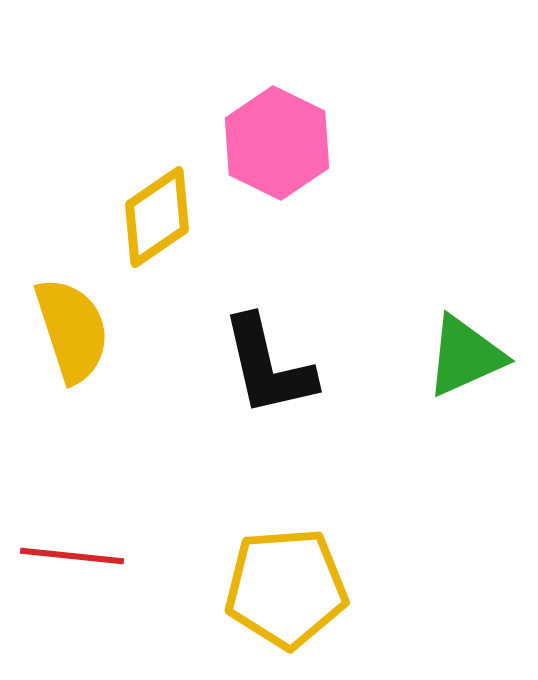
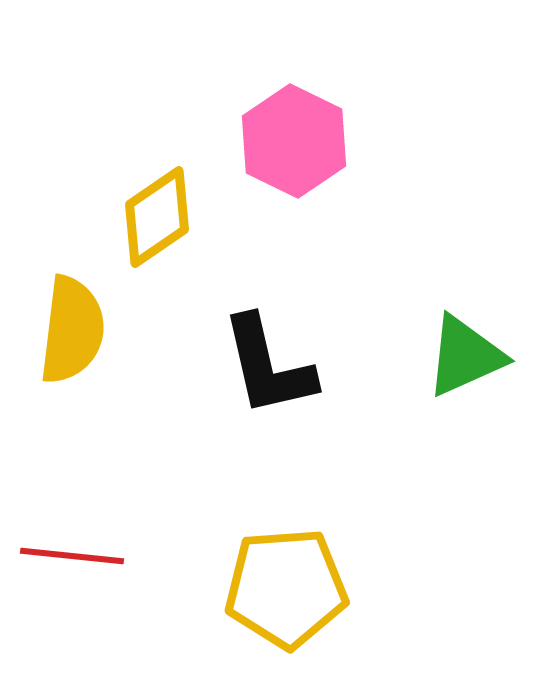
pink hexagon: moved 17 px right, 2 px up
yellow semicircle: rotated 25 degrees clockwise
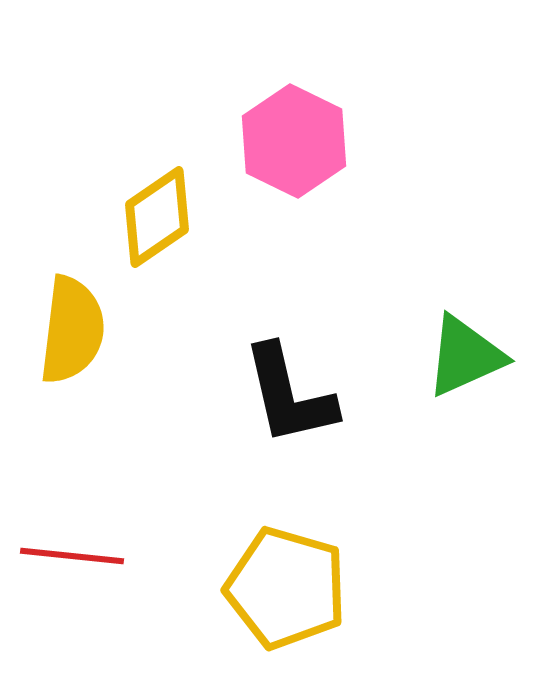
black L-shape: moved 21 px right, 29 px down
yellow pentagon: rotated 20 degrees clockwise
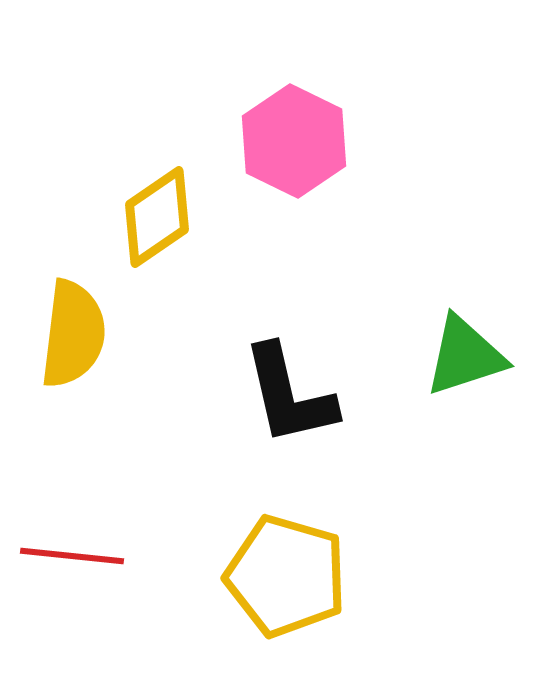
yellow semicircle: moved 1 px right, 4 px down
green triangle: rotated 6 degrees clockwise
yellow pentagon: moved 12 px up
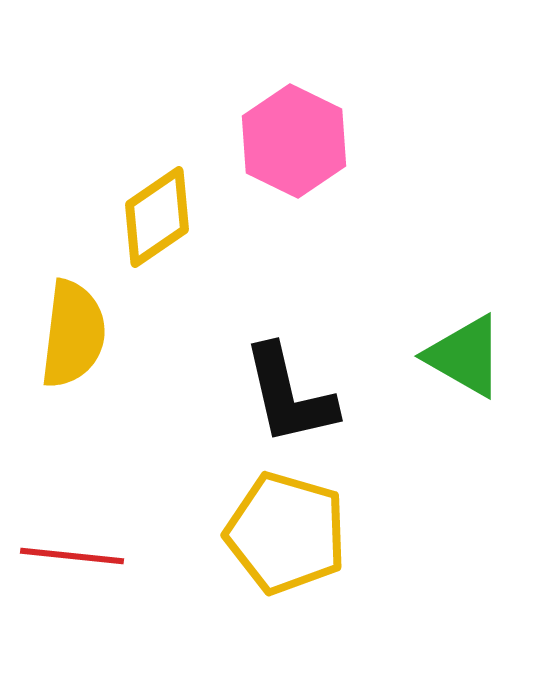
green triangle: rotated 48 degrees clockwise
yellow pentagon: moved 43 px up
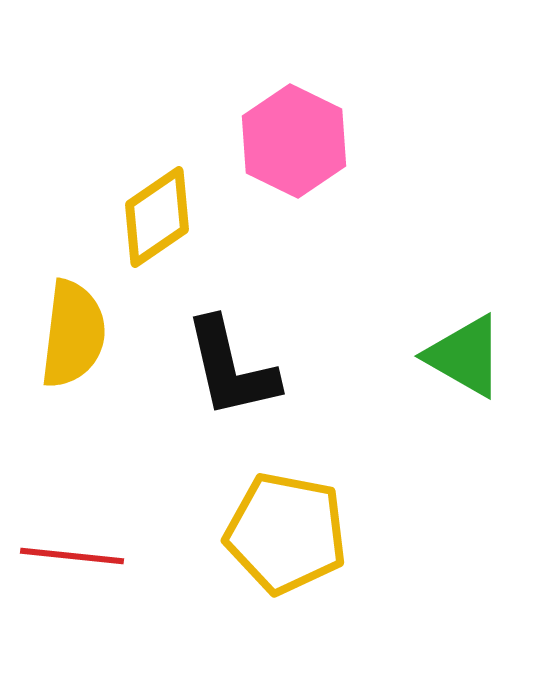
black L-shape: moved 58 px left, 27 px up
yellow pentagon: rotated 5 degrees counterclockwise
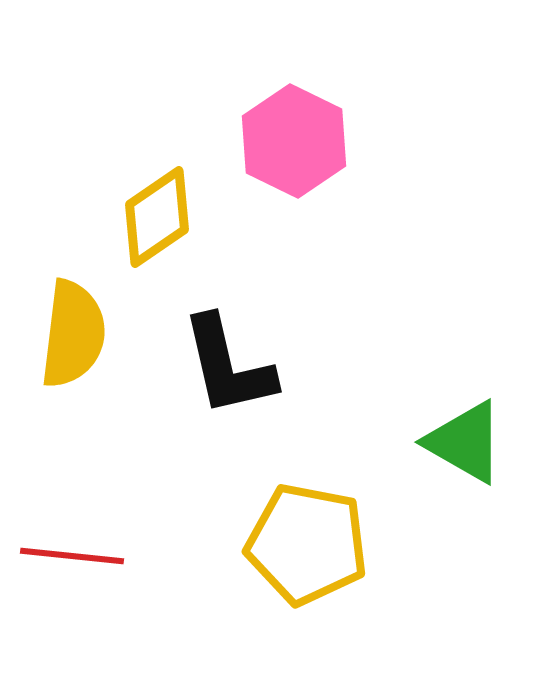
green triangle: moved 86 px down
black L-shape: moved 3 px left, 2 px up
yellow pentagon: moved 21 px right, 11 px down
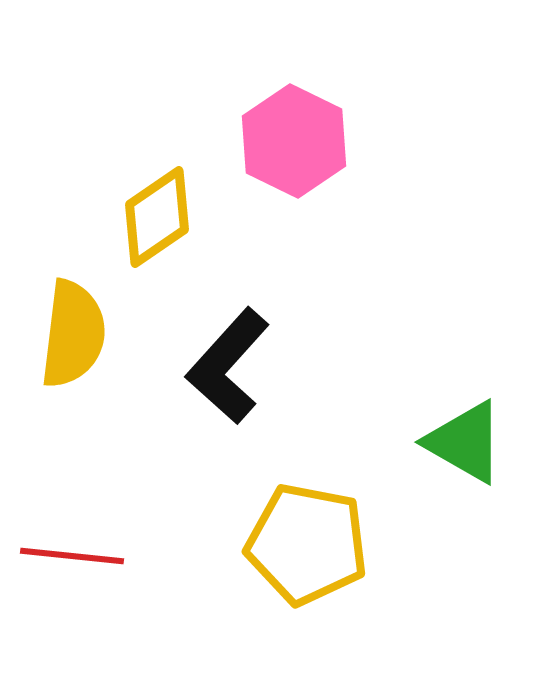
black L-shape: rotated 55 degrees clockwise
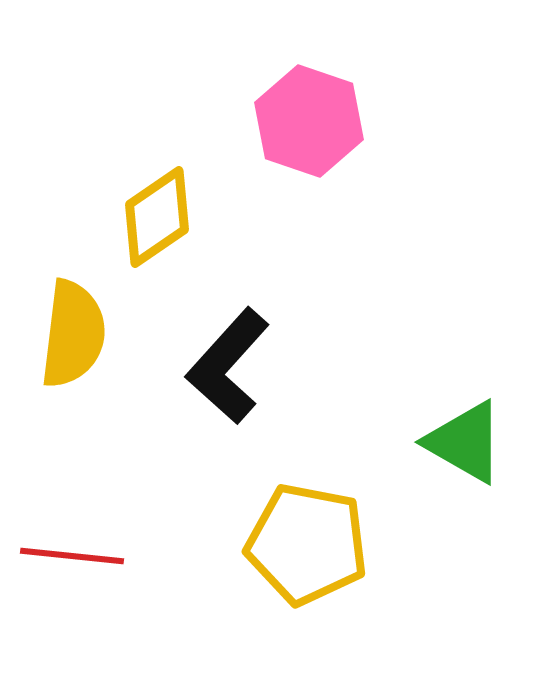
pink hexagon: moved 15 px right, 20 px up; rotated 7 degrees counterclockwise
